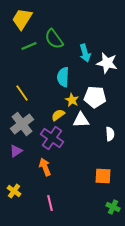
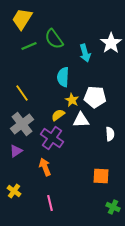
white star: moved 4 px right, 20 px up; rotated 25 degrees clockwise
orange square: moved 2 px left
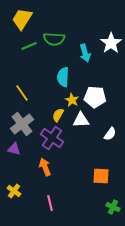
green semicircle: rotated 50 degrees counterclockwise
yellow semicircle: rotated 24 degrees counterclockwise
white semicircle: rotated 40 degrees clockwise
purple triangle: moved 2 px left, 2 px up; rotated 48 degrees clockwise
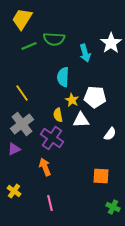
yellow semicircle: rotated 40 degrees counterclockwise
purple triangle: rotated 40 degrees counterclockwise
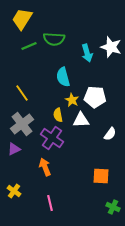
white star: moved 4 px down; rotated 20 degrees counterclockwise
cyan arrow: moved 2 px right
cyan semicircle: rotated 18 degrees counterclockwise
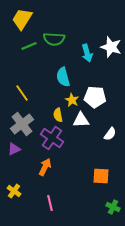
orange arrow: rotated 48 degrees clockwise
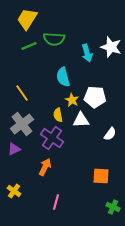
yellow trapezoid: moved 5 px right
pink line: moved 6 px right, 1 px up; rotated 28 degrees clockwise
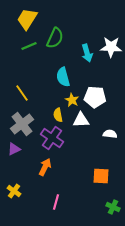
green semicircle: moved 1 px right, 1 px up; rotated 70 degrees counterclockwise
white star: rotated 15 degrees counterclockwise
white semicircle: rotated 120 degrees counterclockwise
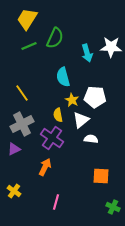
white triangle: rotated 36 degrees counterclockwise
gray cross: rotated 10 degrees clockwise
white semicircle: moved 19 px left, 5 px down
